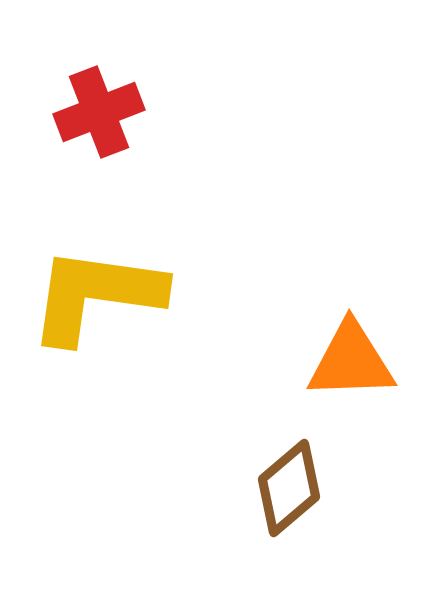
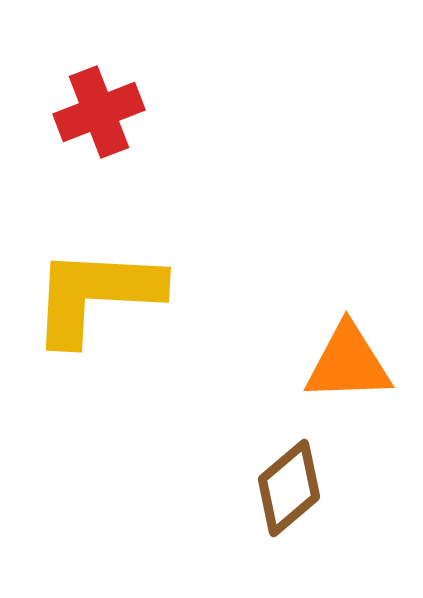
yellow L-shape: rotated 5 degrees counterclockwise
orange triangle: moved 3 px left, 2 px down
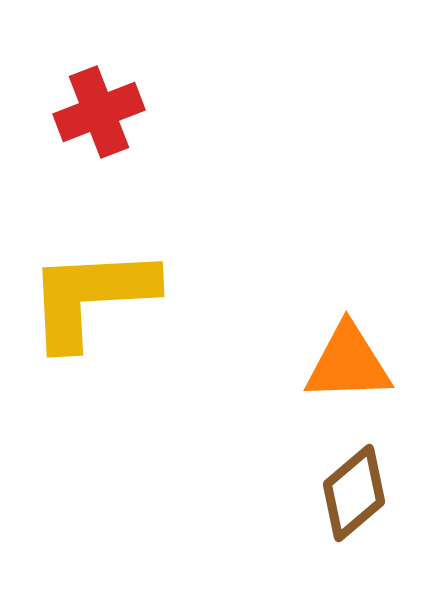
yellow L-shape: moved 5 px left, 2 px down; rotated 6 degrees counterclockwise
brown diamond: moved 65 px right, 5 px down
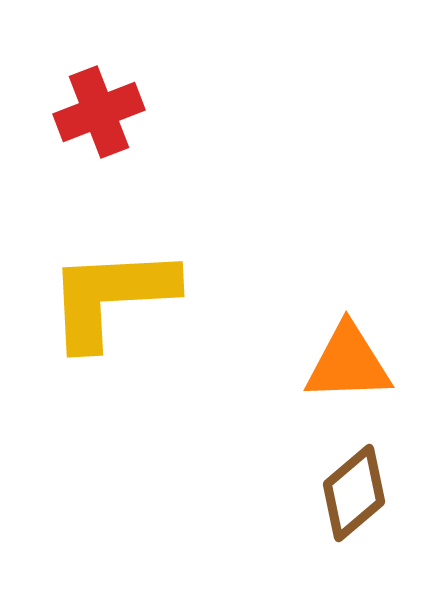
yellow L-shape: moved 20 px right
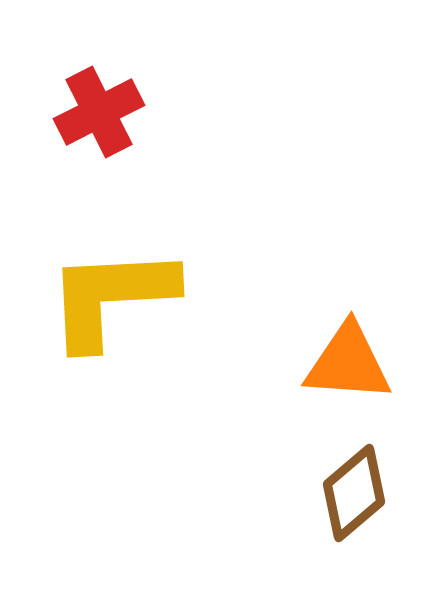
red cross: rotated 6 degrees counterclockwise
orange triangle: rotated 6 degrees clockwise
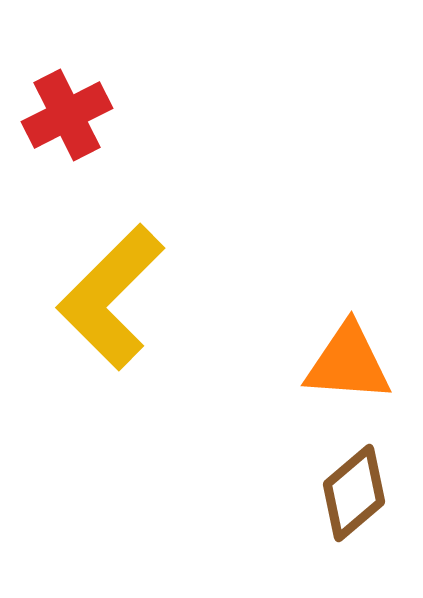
red cross: moved 32 px left, 3 px down
yellow L-shape: rotated 42 degrees counterclockwise
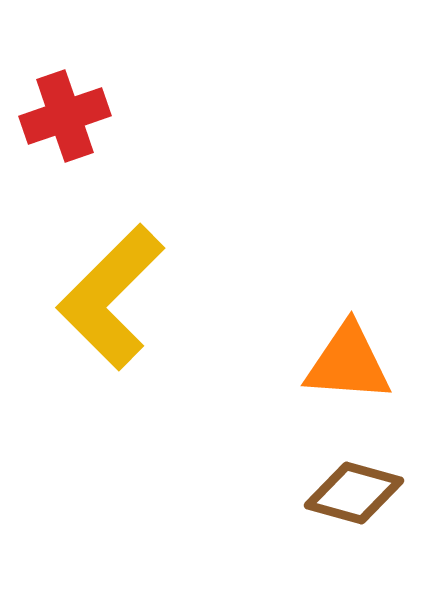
red cross: moved 2 px left, 1 px down; rotated 8 degrees clockwise
brown diamond: rotated 56 degrees clockwise
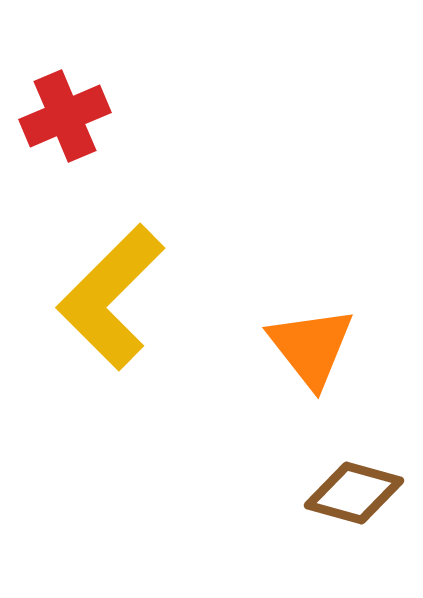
red cross: rotated 4 degrees counterclockwise
orange triangle: moved 37 px left, 16 px up; rotated 48 degrees clockwise
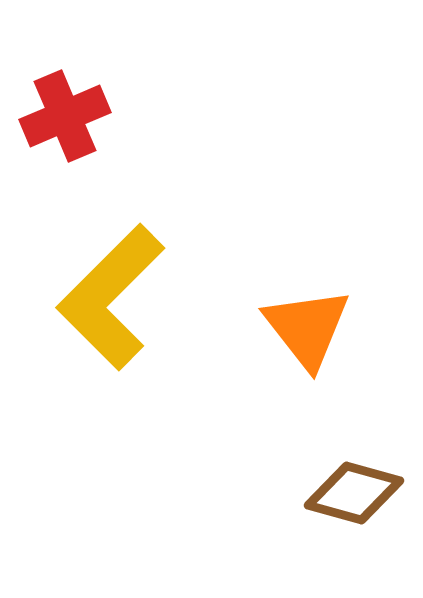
orange triangle: moved 4 px left, 19 px up
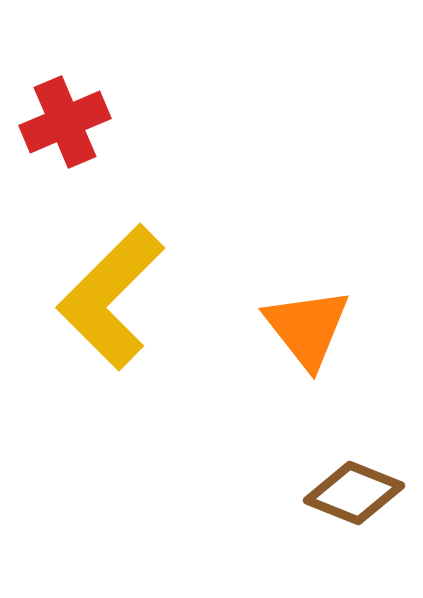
red cross: moved 6 px down
brown diamond: rotated 6 degrees clockwise
